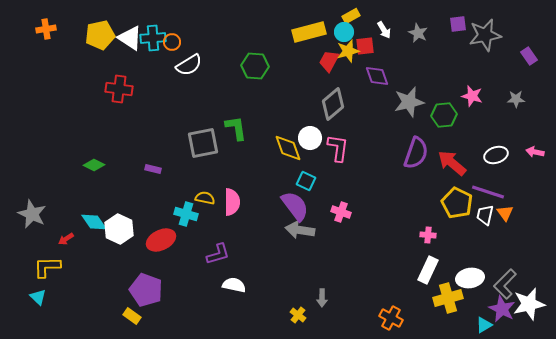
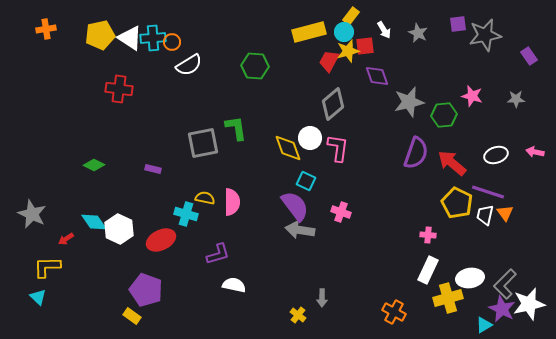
yellow rectangle at (351, 16): rotated 24 degrees counterclockwise
orange cross at (391, 318): moved 3 px right, 6 px up
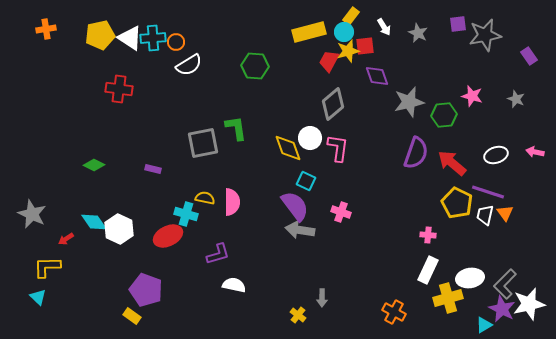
white arrow at (384, 30): moved 3 px up
orange circle at (172, 42): moved 4 px right
gray star at (516, 99): rotated 24 degrees clockwise
red ellipse at (161, 240): moved 7 px right, 4 px up
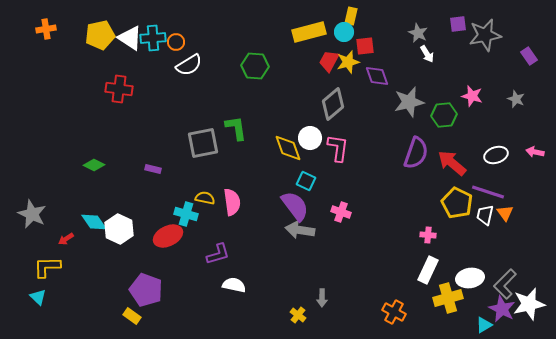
yellow rectangle at (351, 16): rotated 24 degrees counterclockwise
white arrow at (384, 27): moved 43 px right, 27 px down
yellow star at (348, 51): moved 11 px down
pink semicircle at (232, 202): rotated 8 degrees counterclockwise
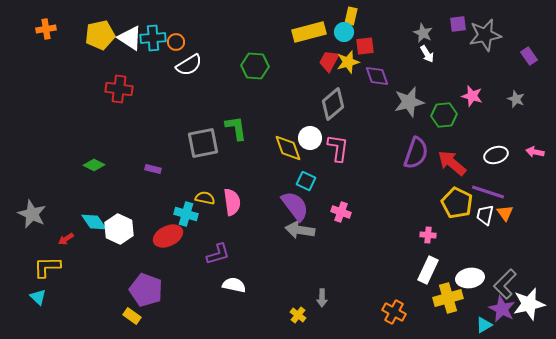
gray star at (418, 33): moved 5 px right
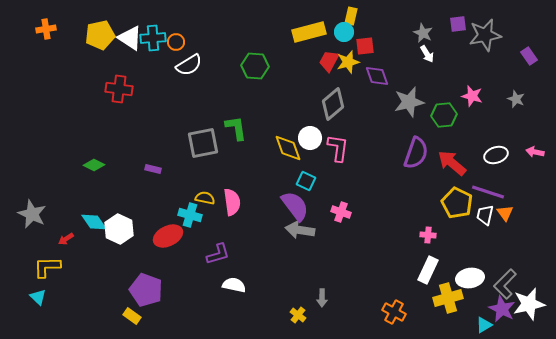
cyan cross at (186, 214): moved 4 px right, 1 px down
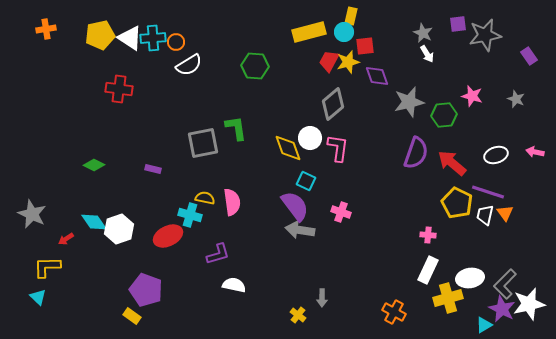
white hexagon at (119, 229): rotated 16 degrees clockwise
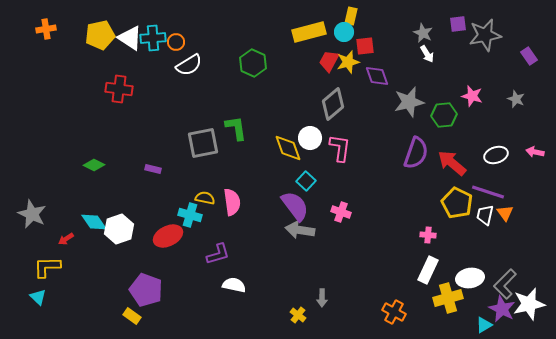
green hexagon at (255, 66): moved 2 px left, 3 px up; rotated 20 degrees clockwise
pink L-shape at (338, 148): moved 2 px right
cyan square at (306, 181): rotated 18 degrees clockwise
